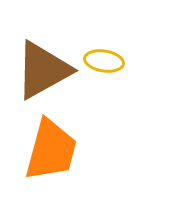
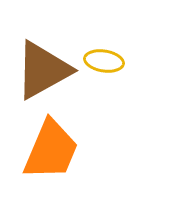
orange trapezoid: rotated 8 degrees clockwise
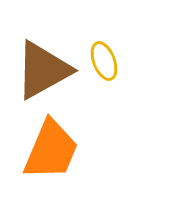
yellow ellipse: rotated 60 degrees clockwise
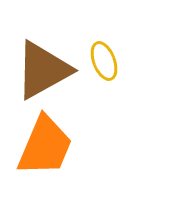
orange trapezoid: moved 6 px left, 4 px up
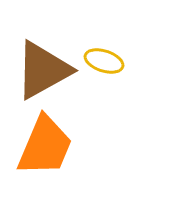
yellow ellipse: rotated 51 degrees counterclockwise
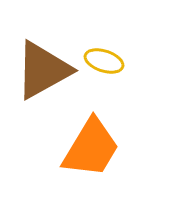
orange trapezoid: moved 46 px right, 2 px down; rotated 8 degrees clockwise
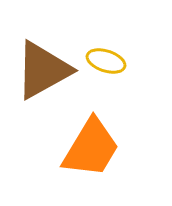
yellow ellipse: moved 2 px right
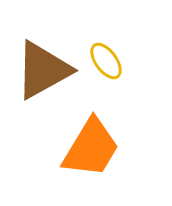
yellow ellipse: rotated 36 degrees clockwise
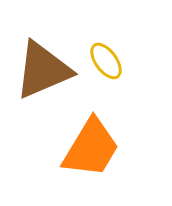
brown triangle: rotated 6 degrees clockwise
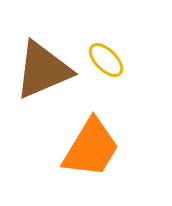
yellow ellipse: moved 1 px up; rotated 9 degrees counterclockwise
